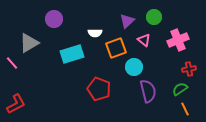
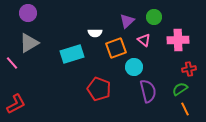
purple circle: moved 26 px left, 6 px up
pink cross: rotated 20 degrees clockwise
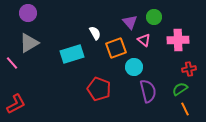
purple triangle: moved 3 px right, 1 px down; rotated 28 degrees counterclockwise
white semicircle: rotated 120 degrees counterclockwise
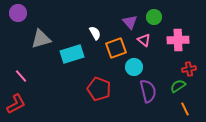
purple circle: moved 10 px left
gray triangle: moved 12 px right, 4 px up; rotated 15 degrees clockwise
pink line: moved 9 px right, 13 px down
green semicircle: moved 2 px left, 3 px up
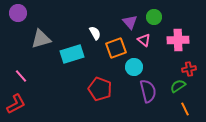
red pentagon: moved 1 px right
